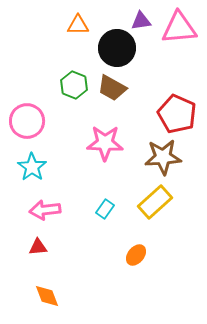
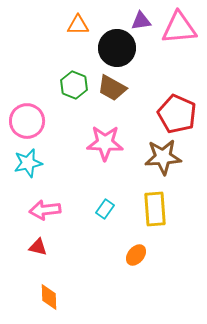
cyan star: moved 4 px left, 4 px up; rotated 24 degrees clockwise
yellow rectangle: moved 7 px down; rotated 52 degrees counterclockwise
red triangle: rotated 18 degrees clockwise
orange diamond: moved 2 px right, 1 px down; rotated 20 degrees clockwise
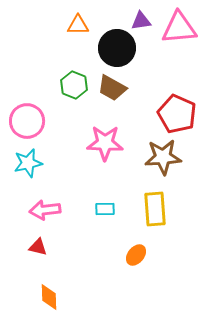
cyan rectangle: rotated 54 degrees clockwise
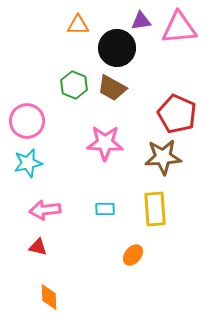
orange ellipse: moved 3 px left
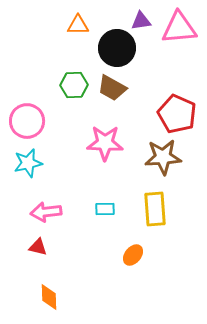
green hexagon: rotated 24 degrees counterclockwise
pink arrow: moved 1 px right, 2 px down
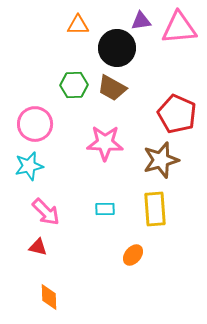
pink circle: moved 8 px right, 3 px down
brown star: moved 2 px left, 3 px down; rotated 12 degrees counterclockwise
cyan star: moved 1 px right, 3 px down
pink arrow: rotated 128 degrees counterclockwise
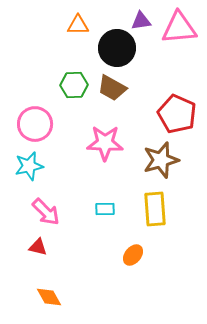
orange diamond: rotated 28 degrees counterclockwise
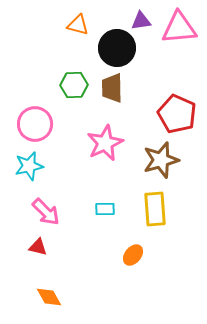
orange triangle: rotated 15 degrees clockwise
brown trapezoid: rotated 60 degrees clockwise
pink star: rotated 27 degrees counterclockwise
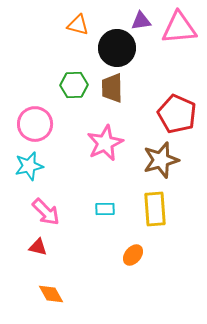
orange diamond: moved 2 px right, 3 px up
